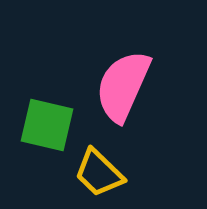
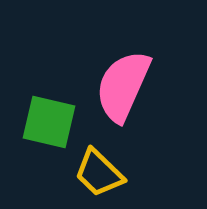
green square: moved 2 px right, 3 px up
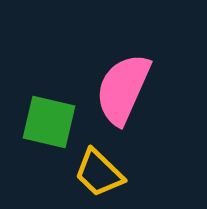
pink semicircle: moved 3 px down
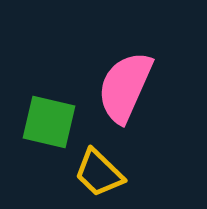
pink semicircle: moved 2 px right, 2 px up
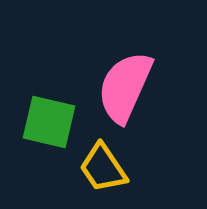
yellow trapezoid: moved 4 px right, 5 px up; rotated 12 degrees clockwise
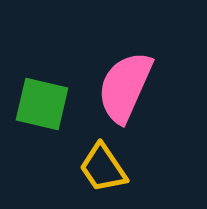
green square: moved 7 px left, 18 px up
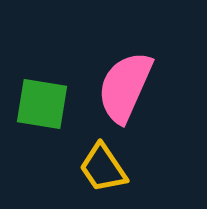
green square: rotated 4 degrees counterclockwise
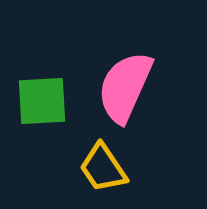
green square: moved 3 px up; rotated 12 degrees counterclockwise
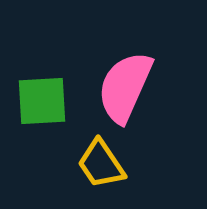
yellow trapezoid: moved 2 px left, 4 px up
